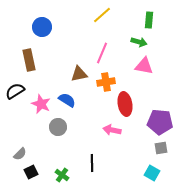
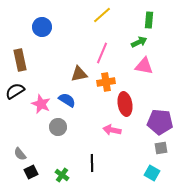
green arrow: rotated 42 degrees counterclockwise
brown rectangle: moved 9 px left
gray semicircle: rotated 96 degrees clockwise
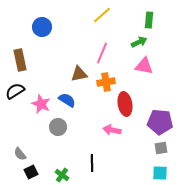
cyan square: moved 8 px right; rotated 28 degrees counterclockwise
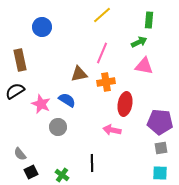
red ellipse: rotated 20 degrees clockwise
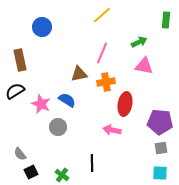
green rectangle: moved 17 px right
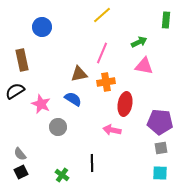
brown rectangle: moved 2 px right
blue semicircle: moved 6 px right, 1 px up
black square: moved 10 px left
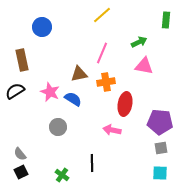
pink star: moved 9 px right, 12 px up
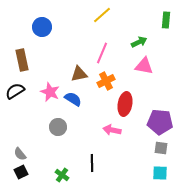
orange cross: moved 1 px up; rotated 18 degrees counterclockwise
gray square: rotated 16 degrees clockwise
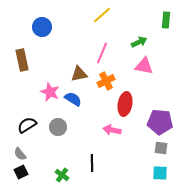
black semicircle: moved 12 px right, 34 px down
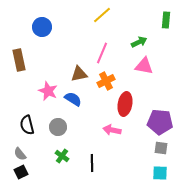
brown rectangle: moved 3 px left
pink star: moved 2 px left, 1 px up
black semicircle: rotated 72 degrees counterclockwise
green cross: moved 19 px up
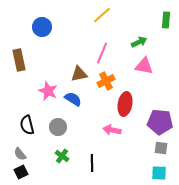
cyan square: moved 1 px left
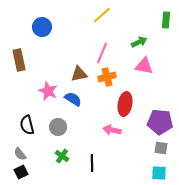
orange cross: moved 1 px right, 4 px up; rotated 12 degrees clockwise
